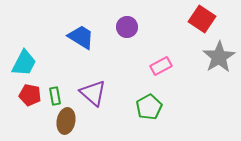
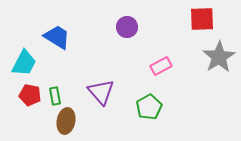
red square: rotated 36 degrees counterclockwise
blue trapezoid: moved 24 px left
purple triangle: moved 8 px right, 1 px up; rotated 8 degrees clockwise
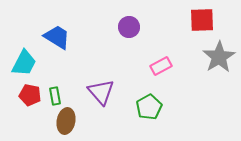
red square: moved 1 px down
purple circle: moved 2 px right
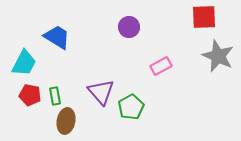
red square: moved 2 px right, 3 px up
gray star: moved 1 px left, 1 px up; rotated 16 degrees counterclockwise
green pentagon: moved 18 px left
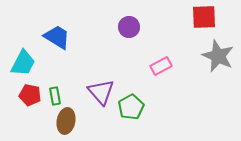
cyan trapezoid: moved 1 px left
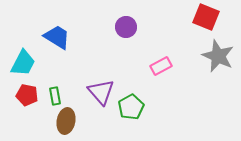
red square: moved 2 px right; rotated 24 degrees clockwise
purple circle: moved 3 px left
red pentagon: moved 3 px left
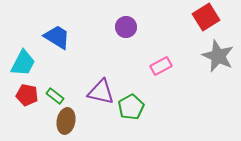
red square: rotated 36 degrees clockwise
purple triangle: rotated 36 degrees counterclockwise
green rectangle: rotated 42 degrees counterclockwise
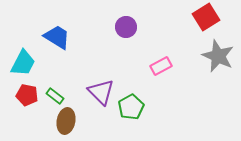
purple triangle: rotated 32 degrees clockwise
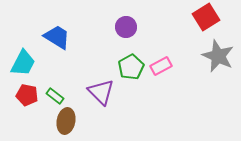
green pentagon: moved 40 px up
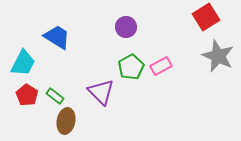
red pentagon: rotated 20 degrees clockwise
